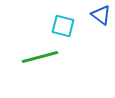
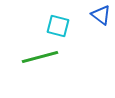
cyan square: moved 5 px left
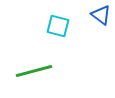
green line: moved 6 px left, 14 px down
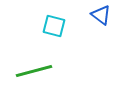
cyan square: moved 4 px left
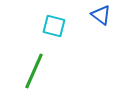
green line: rotated 51 degrees counterclockwise
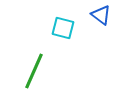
cyan square: moved 9 px right, 2 px down
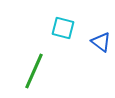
blue triangle: moved 27 px down
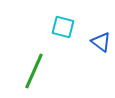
cyan square: moved 1 px up
